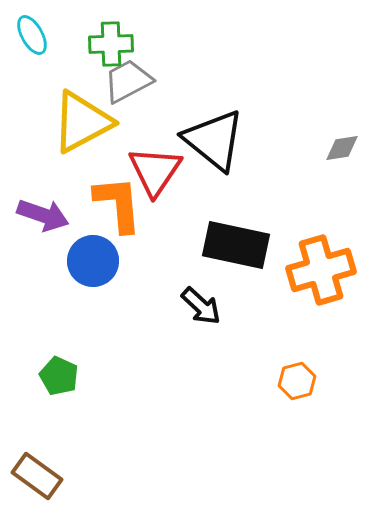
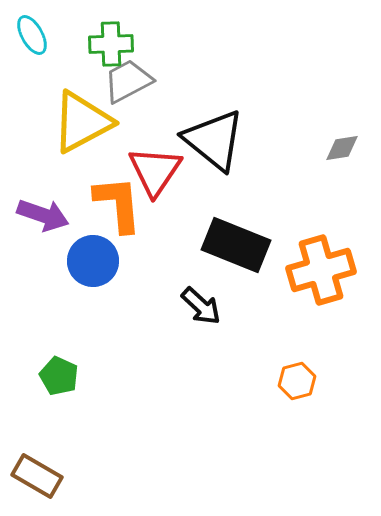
black rectangle: rotated 10 degrees clockwise
brown rectangle: rotated 6 degrees counterclockwise
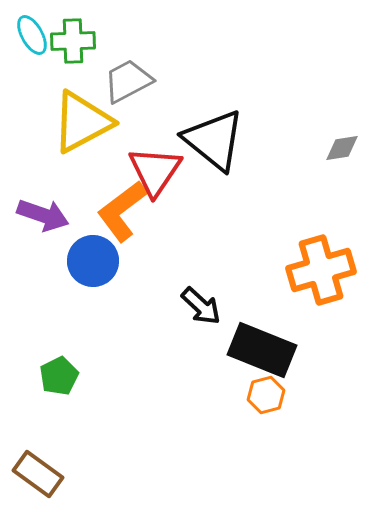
green cross: moved 38 px left, 3 px up
orange L-shape: moved 4 px right, 7 px down; rotated 122 degrees counterclockwise
black rectangle: moved 26 px right, 105 px down
green pentagon: rotated 21 degrees clockwise
orange hexagon: moved 31 px left, 14 px down
brown rectangle: moved 1 px right, 2 px up; rotated 6 degrees clockwise
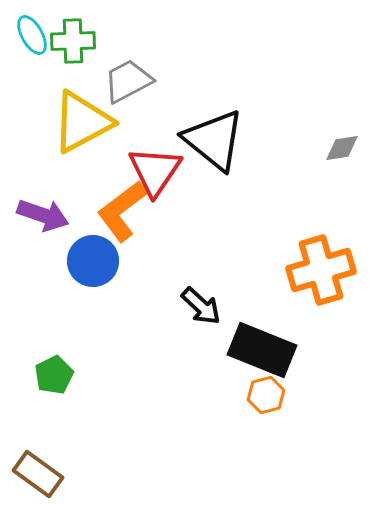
green pentagon: moved 5 px left, 1 px up
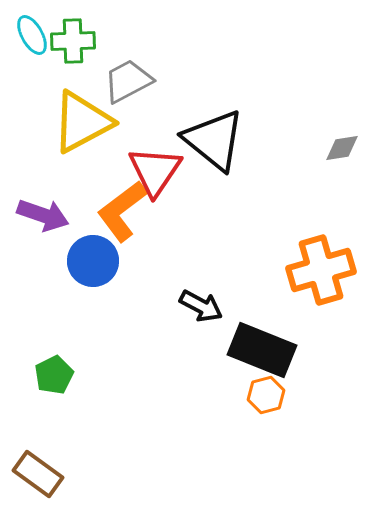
black arrow: rotated 15 degrees counterclockwise
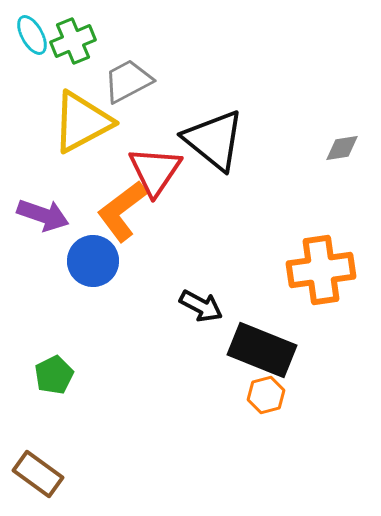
green cross: rotated 21 degrees counterclockwise
orange cross: rotated 8 degrees clockwise
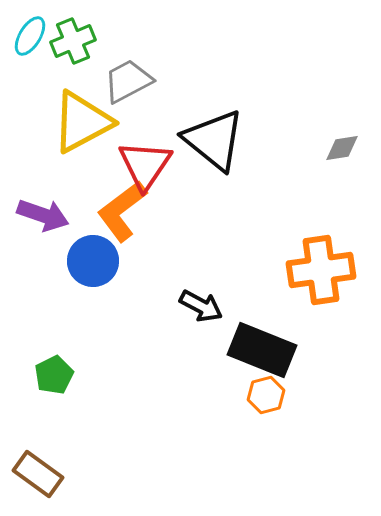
cyan ellipse: moved 2 px left, 1 px down; rotated 60 degrees clockwise
red triangle: moved 10 px left, 6 px up
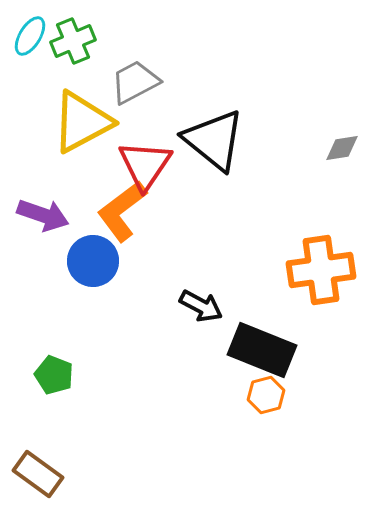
gray trapezoid: moved 7 px right, 1 px down
green pentagon: rotated 24 degrees counterclockwise
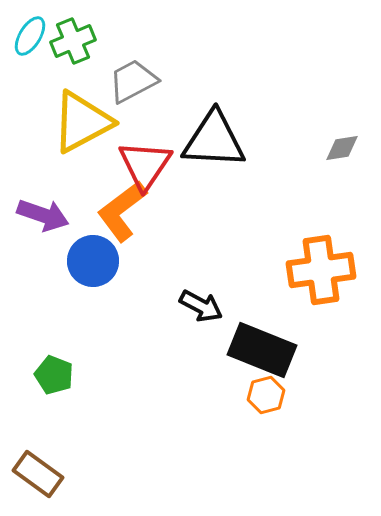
gray trapezoid: moved 2 px left, 1 px up
black triangle: rotated 36 degrees counterclockwise
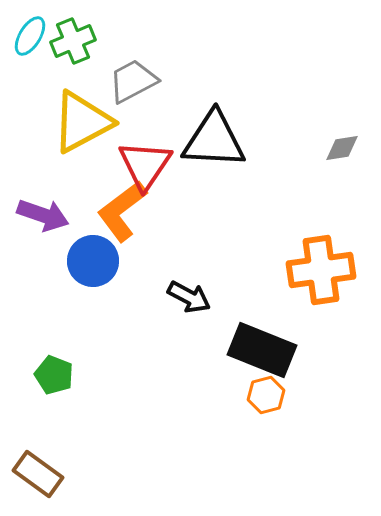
black arrow: moved 12 px left, 9 px up
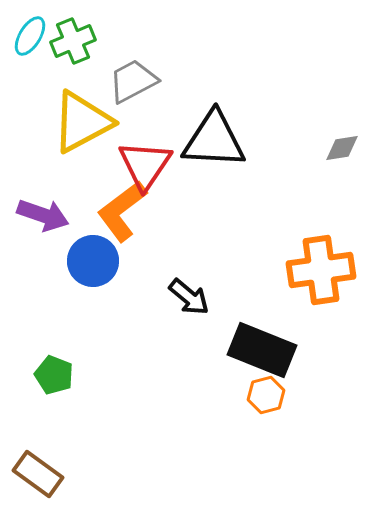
black arrow: rotated 12 degrees clockwise
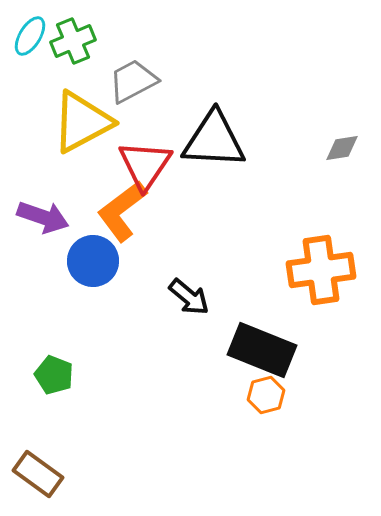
purple arrow: moved 2 px down
